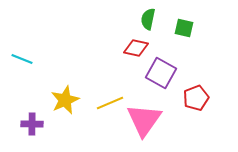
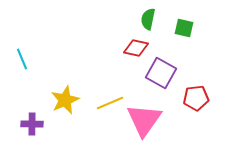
cyan line: rotated 45 degrees clockwise
red pentagon: rotated 15 degrees clockwise
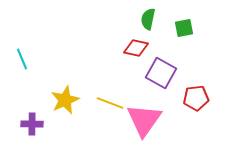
green square: rotated 24 degrees counterclockwise
yellow line: rotated 44 degrees clockwise
